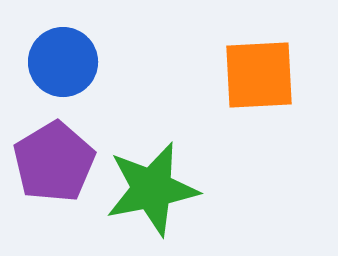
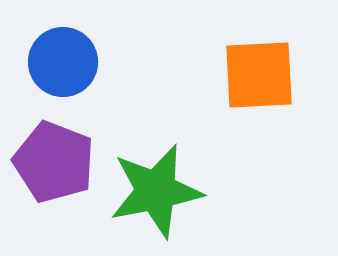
purple pentagon: rotated 20 degrees counterclockwise
green star: moved 4 px right, 2 px down
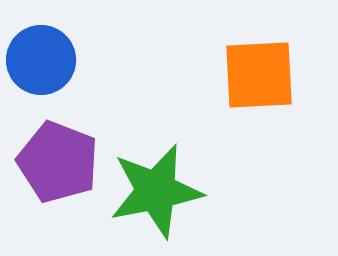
blue circle: moved 22 px left, 2 px up
purple pentagon: moved 4 px right
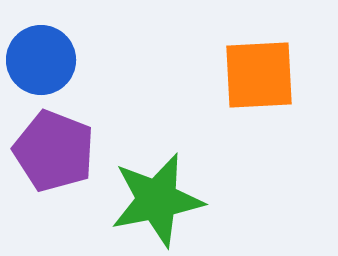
purple pentagon: moved 4 px left, 11 px up
green star: moved 1 px right, 9 px down
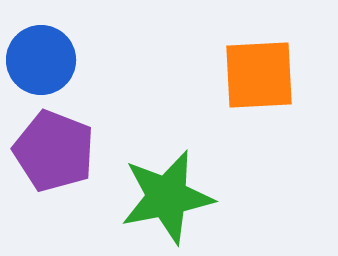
green star: moved 10 px right, 3 px up
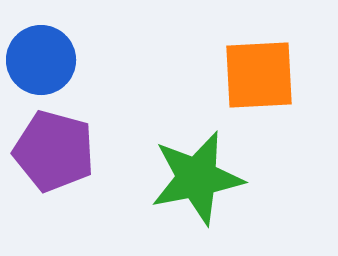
purple pentagon: rotated 6 degrees counterclockwise
green star: moved 30 px right, 19 px up
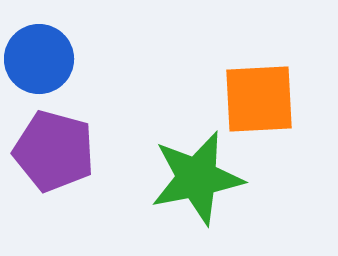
blue circle: moved 2 px left, 1 px up
orange square: moved 24 px down
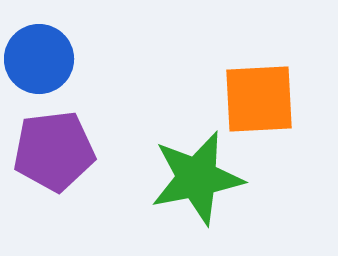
purple pentagon: rotated 22 degrees counterclockwise
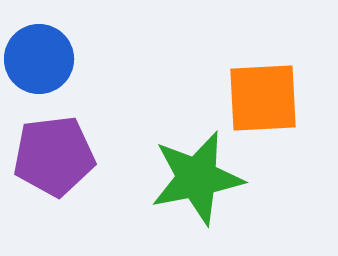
orange square: moved 4 px right, 1 px up
purple pentagon: moved 5 px down
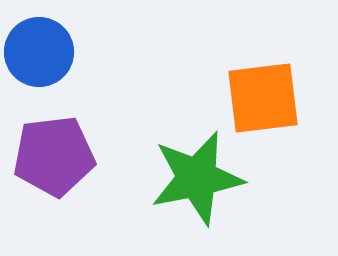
blue circle: moved 7 px up
orange square: rotated 4 degrees counterclockwise
